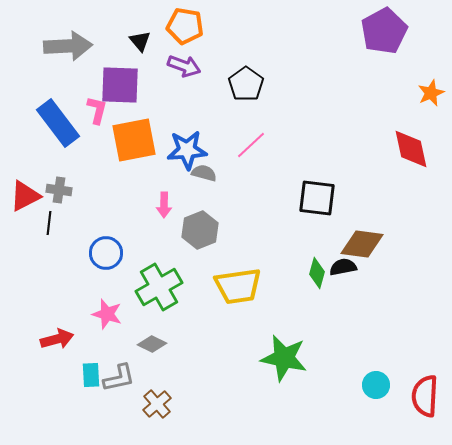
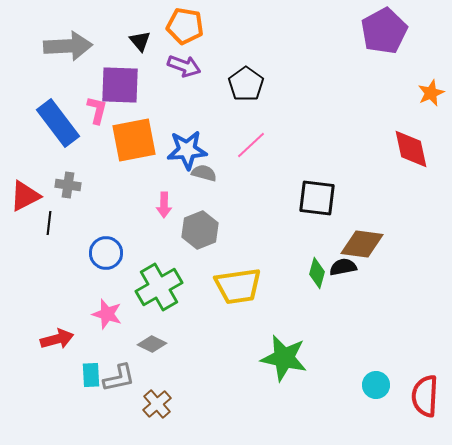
gray cross: moved 9 px right, 5 px up
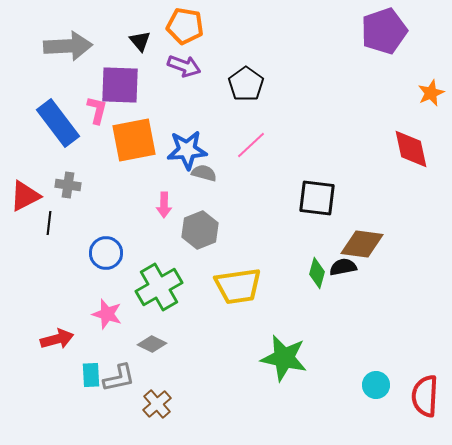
purple pentagon: rotated 9 degrees clockwise
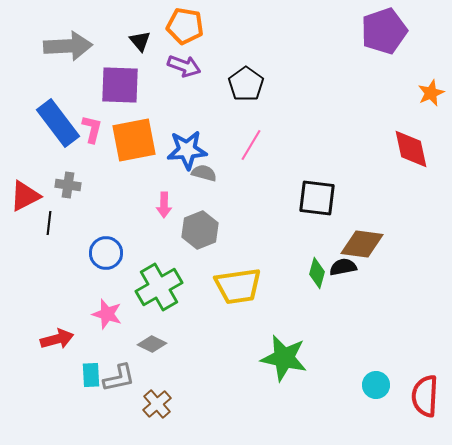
pink L-shape: moved 5 px left, 19 px down
pink line: rotated 16 degrees counterclockwise
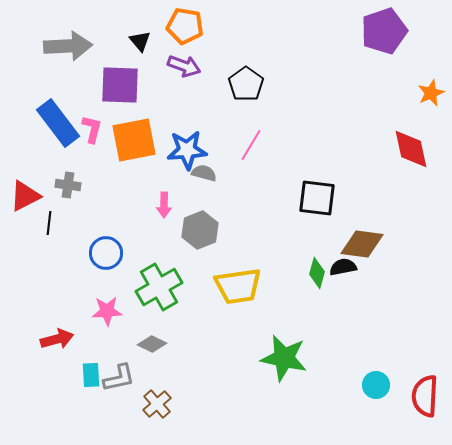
pink star: moved 3 px up; rotated 20 degrees counterclockwise
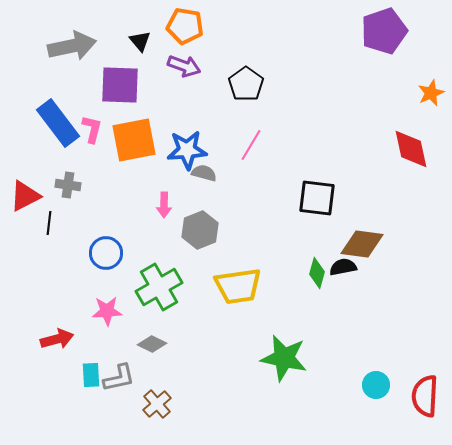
gray arrow: moved 4 px right; rotated 9 degrees counterclockwise
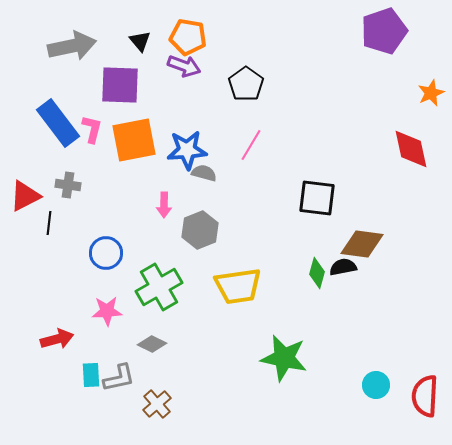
orange pentagon: moved 3 px right, 11 px down
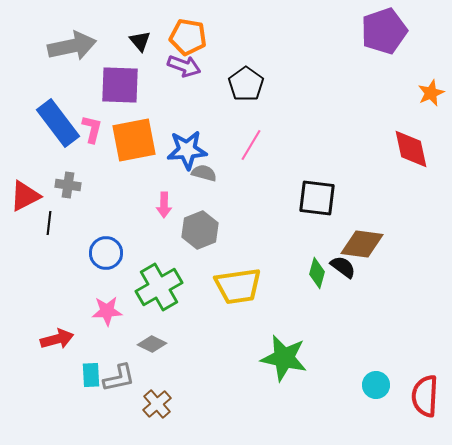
black semicircle: rotated 48 degrees clockwise
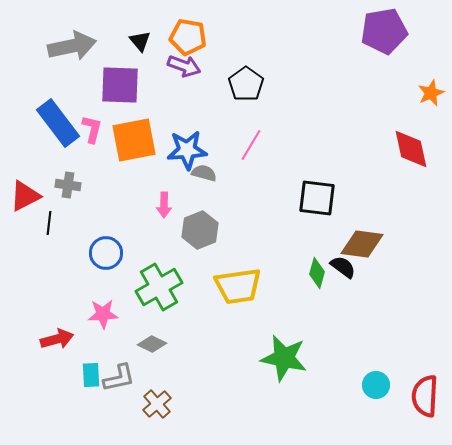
purple pentagon: rotated 9 degrees clockwise
pink star: moved 4 px left, 3 px down
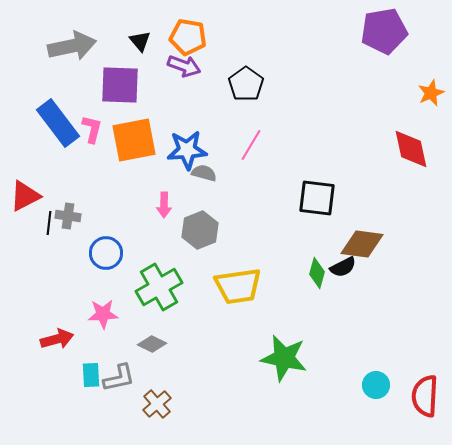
gray cross: moved 31 px down
black semicircle: rotated 116 degrees clockwise
